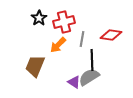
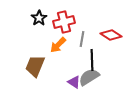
red diamond: rotated 25 degrees clockwise
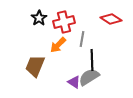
red diamond: moved 16 px up
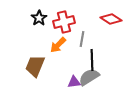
purple triangle: rotated 40 degrees counterclockwise
